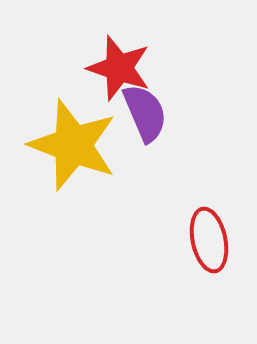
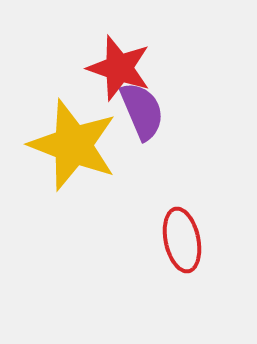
purple semicircle: moved 3 px left, 2 px up
red ellipse: moved 27 px left
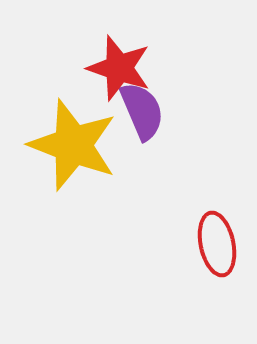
red ellipse: moved 35 px right, 4 px down
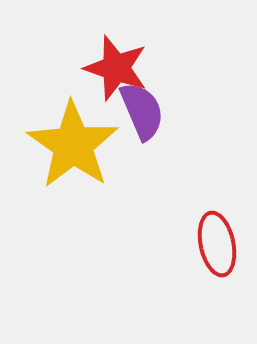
red star: moved 3 px left
yellow star: rotated 14 degrees clockwise
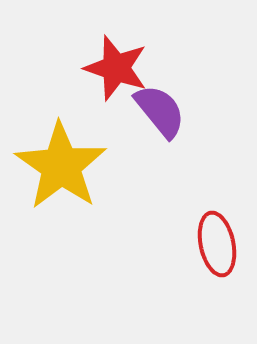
purple semicircle: moved 18 px right; rotated 16 degrees counterclockwise
yellow star: moved 12 px left, 21 px down
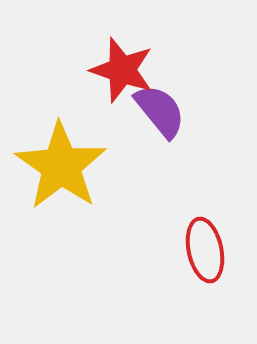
red star: moved 6 px right, 2 px down
red ellipse: moved 12 px left, 6 px down
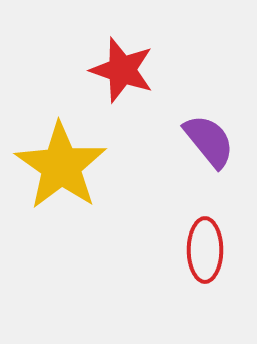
purple semicircle: moved 49 px right, 30 px down
red ellipse: rotated 12 degrees clockwise
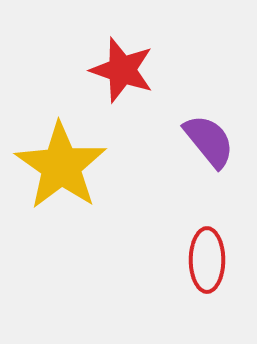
red ellipse: moved 2 px right, 10 px down
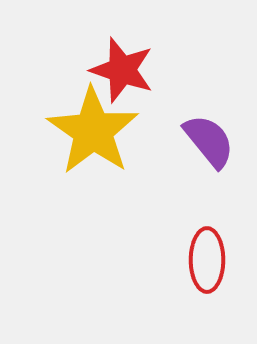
yellow star: moved 32 px right, 35 px up
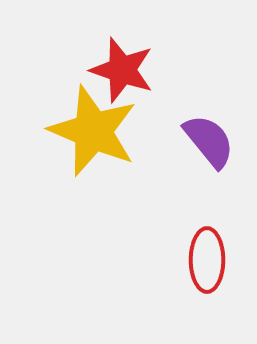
yellow star: rotated 12 degrees counterclockwise
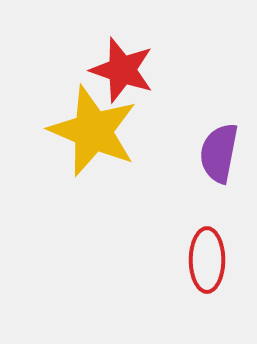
purple semicircle: moved 10 px right, 12 px down; rotated 130 degrees counterclockwise
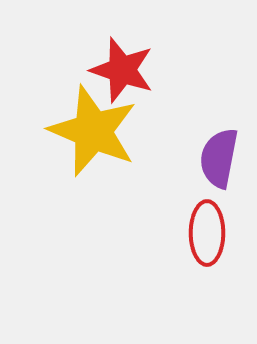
purple semicircle: moved 5 px down
red ellipse: moved 27 px up
